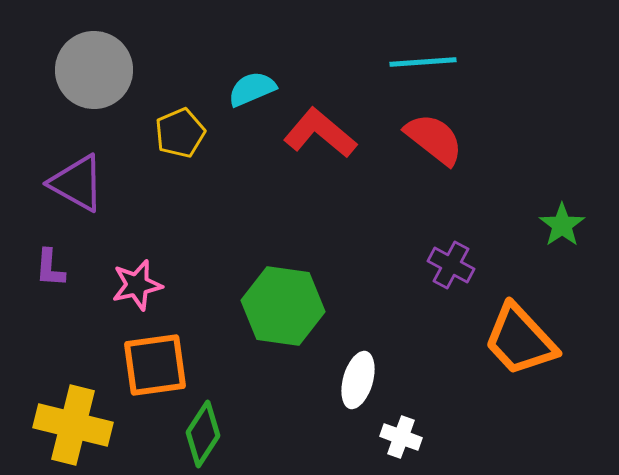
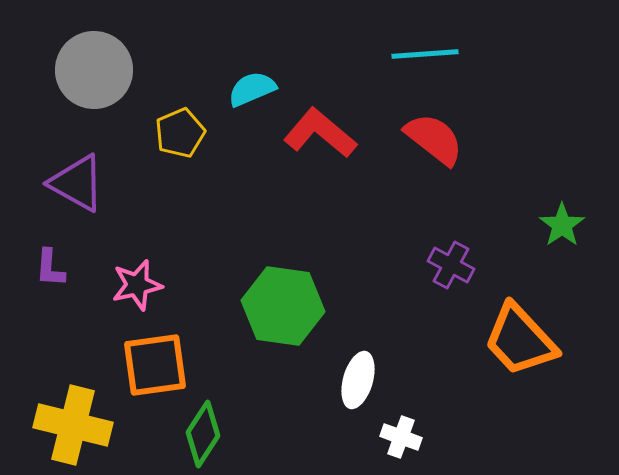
cyan line: moved 2 px right, 8 px up
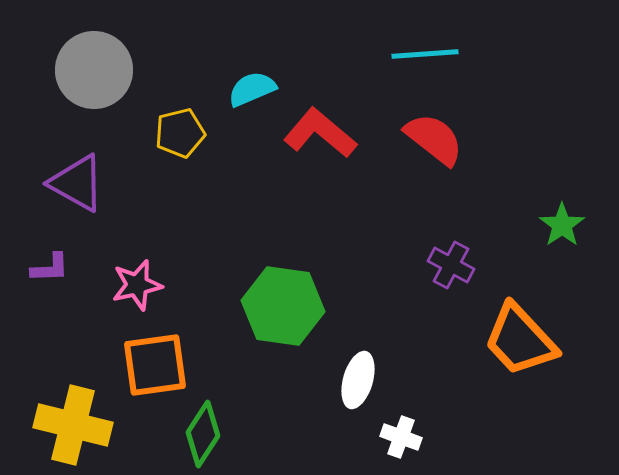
yellow pentagon: rotated 9 degrees clockwise
purple L-shape: rotated 96 degrees counterclockwise
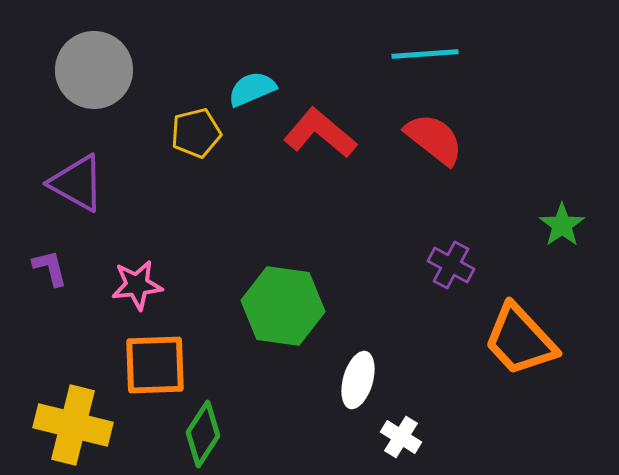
yellow pentagon: moved 16 px right
purple L-shape: rotated 102 degrees counterclockwise
pink star: rotated 6 degrees clockwise
orange square: rotated 6 degrees clockwise
white cross: rotated 12 degrees clockwise
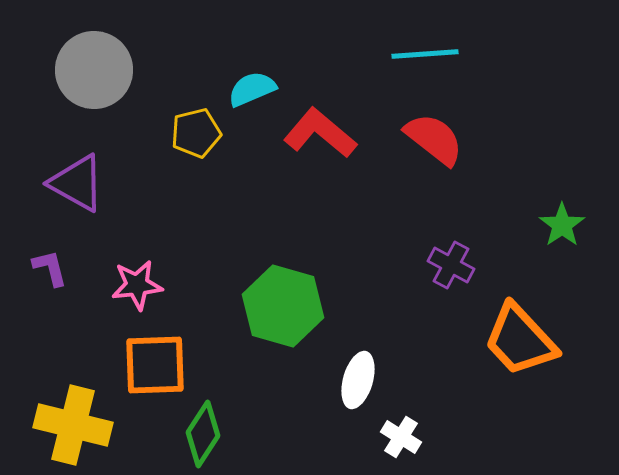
green hexagon: rotated 8 degrees clockwise
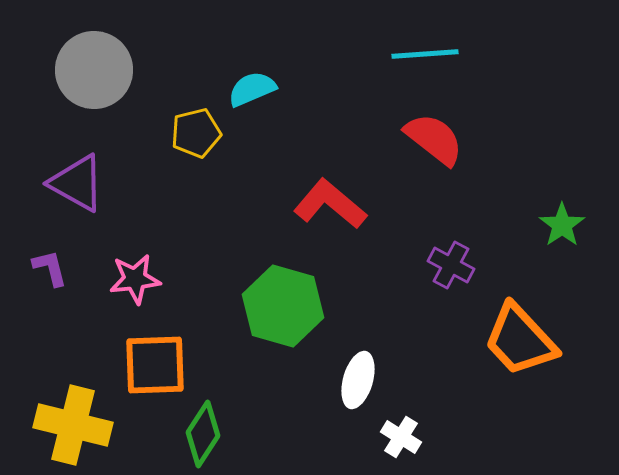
red L-shape: moved 10 px right, 71 px down
pink star: moved 2 px left, 6 px up
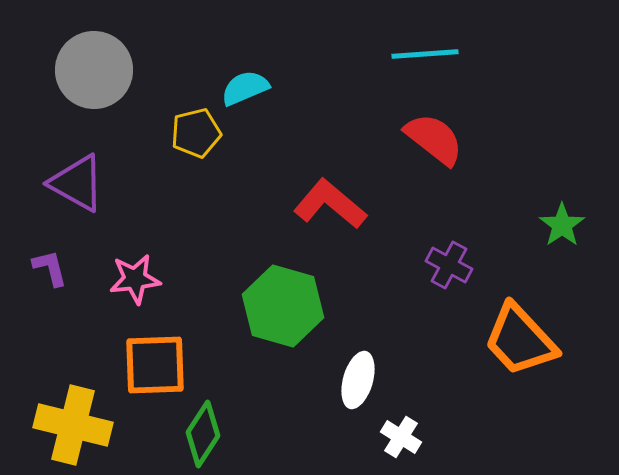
cyan semicircle: moved 7 px left, 1 px up
purple cross: moved 2 px left
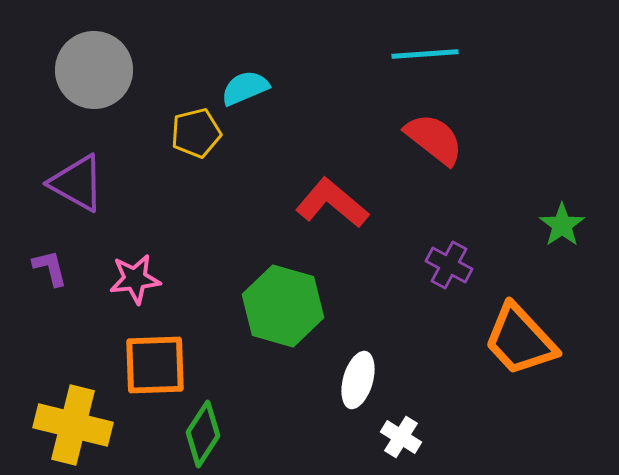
red L-shape: moved 2 px right, 1 px up
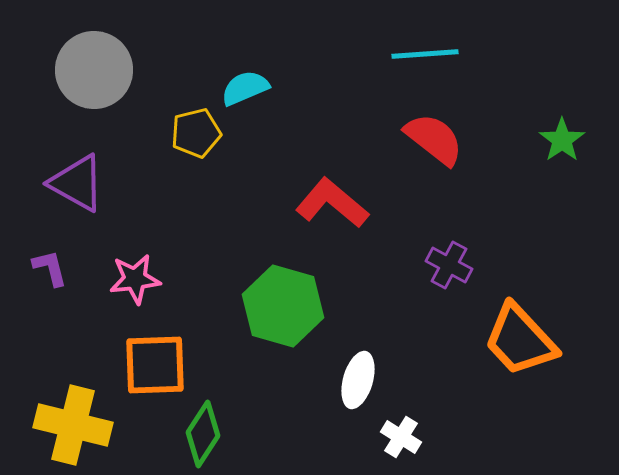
green star: moved 85 px up
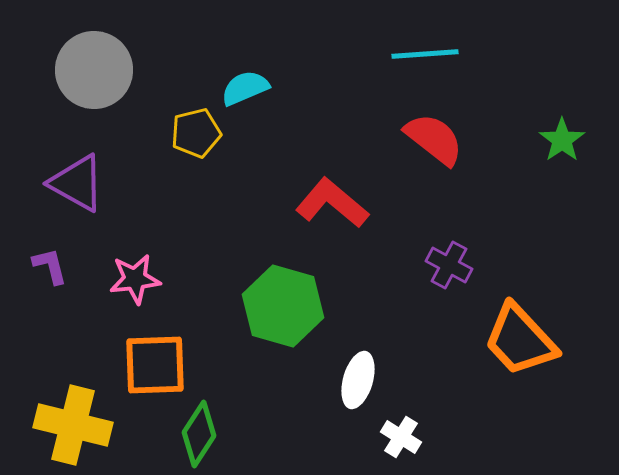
purple L-shape: moved 2 px up
green diamond: moved 4 px left
